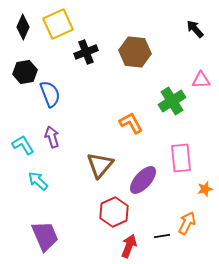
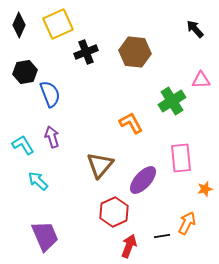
black diamond: moved 4 px left, 2 px up
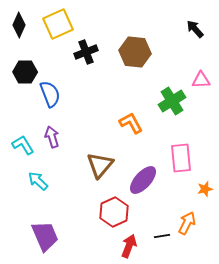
black hexagon: rotated 10 degrees clockwise
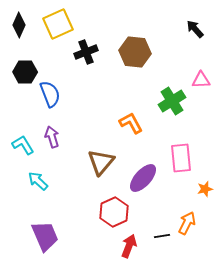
brown triangle: moved 1 px right, 3 px up
purple ellipse: moved 2 px up
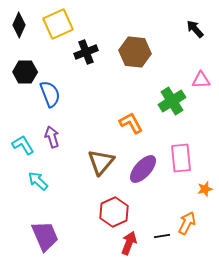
purple ellipse: moved 9 px up
red arrow: moved 3 px up
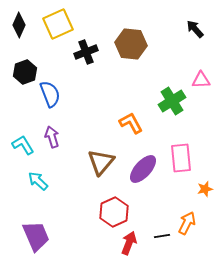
brown hexagon: moved 4 px left, 8 px up
black hexagon: rotated 20 degrees counterclockwise
purple trapezoid: moved 9 px left
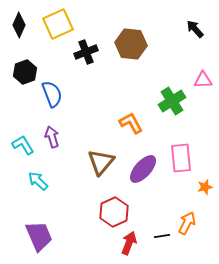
pink triangle: moved 2 px right
blue semicircle: moved 2 px right
orange star: moved 2 px up
purple trapezoid: moved 3 px right
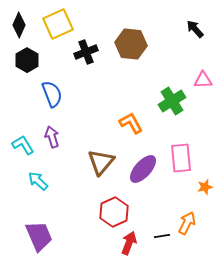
black hexagon: moved 2 px right, 12 px up; rotated 10 degrees counterclockwise
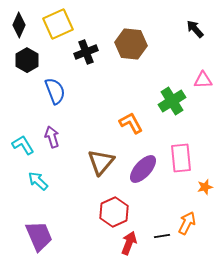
blue semicircle: moved 3 px right, 3 px up
